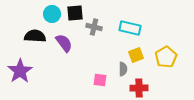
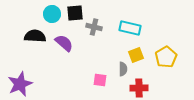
purple semicircle: rotated 12 degrees counterclockwise
purple star: moved 13 px down; rotated 10 degrees clockwise
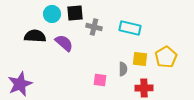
yellow square: moved 4 px right, 4 px down; rotated 28 degrees clockwise
red cross: moved 5 px right
